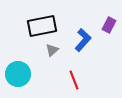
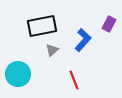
purple rectangle: moved 1 px up
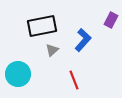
purple rectangle: moved 2 px right, 4 px up
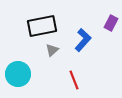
purple rectangle: moved 3 px down
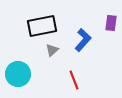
purple rectangle: rotated 21 degrees counterclockwise
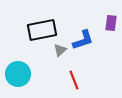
black rectangle: moved 4 px down
blue L-shape: rotated 30 degrees clockwise
gray triangle: moved 8 px right
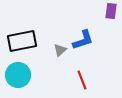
purple rectangle: moved 12 px up
black rectangle: moved 20 px left, 11 px down
cyan circle: moved 1 px down
red line: moved 8 px right
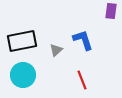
blue L-shape: rotated 90 degrees counterclockwise
gray triangle: moved 4 px left
cyan circle: moved 5 px right
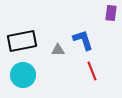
purple rectangle: moved 2 px down
gray triangle: moved 2 px right; rotated 40 degrees clockwise
red line: moved 10 px right, 9 px up
